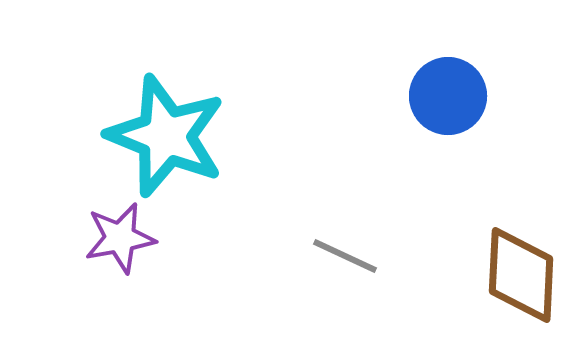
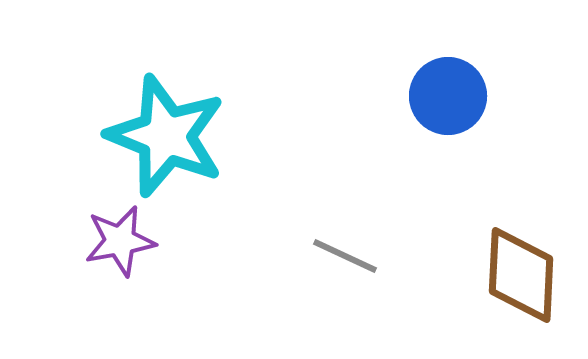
purple star: moved 3 px down
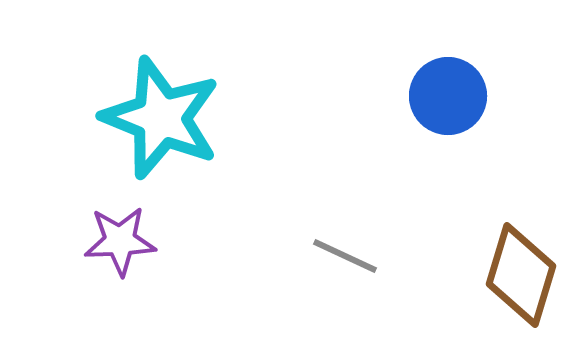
cyan star: moved 5 px left, 18 px up
purple star: rotated 8 degrees clockwise
brown diamond: rotated 14 degrees clockwise
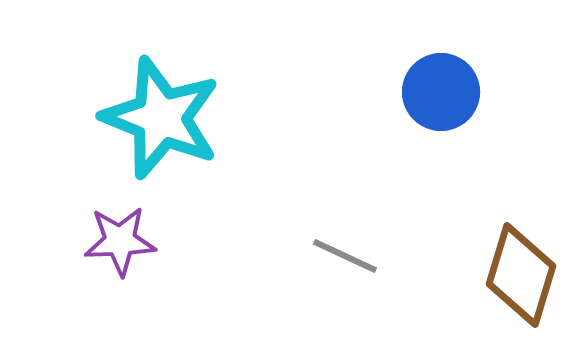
blue circle: moved 7 px left, 4 px up
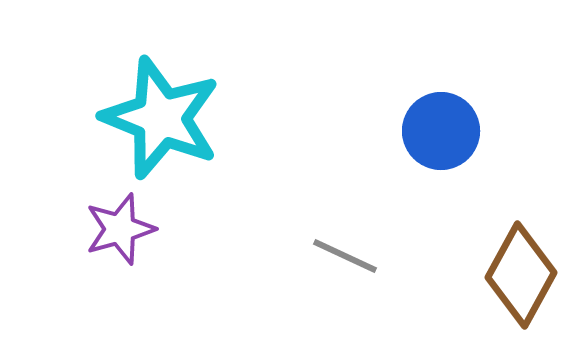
blue circle: moved 39 px down
purple star: moved 12 px up; rotated 14 degrees counterclockwise
brown diamond: rotated 12 degrees clockwise
